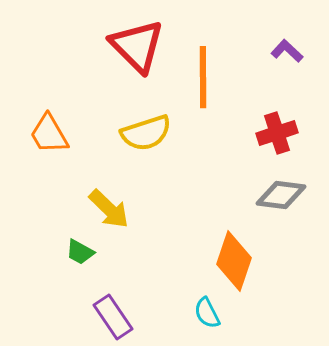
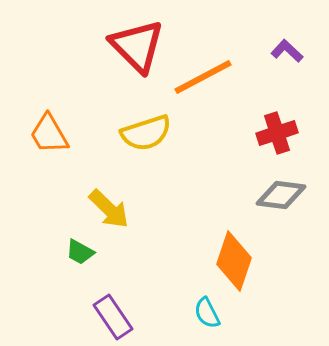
orange line: rotated 62 degrees clockwise
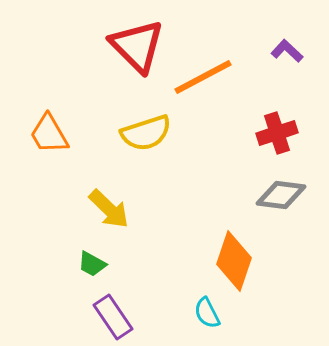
green trapezoid: moved 12 px right, 12 px down
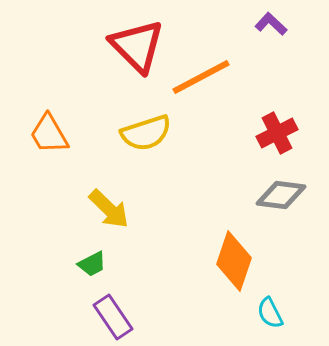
purple L-shape: moved 16 px left, 27 px up
orange line: moved 2 px left
red cross: rotated 9 degrees counterclockwise
green trapezoid: rotated 56 degrees counterclockwise
cyan semicircle: moved 63 px right
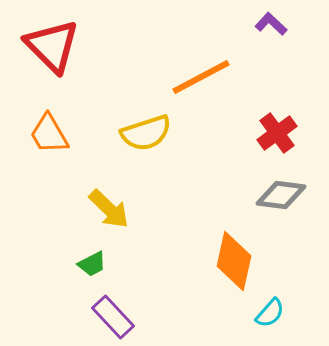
red triangle: moved 85 px left
red cross: rotated 9 degrees counterclockwise
orange diamond: rotated 6 degrees counterclockwise
cyan semicircle: rotated 112 degrees counterclockwise
purple rectangle: rotated 9 degrees counterclockwise
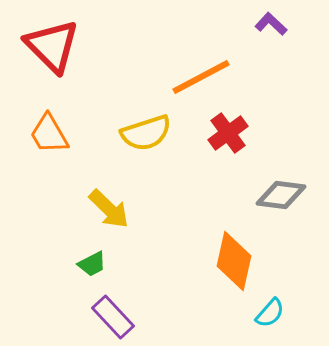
red cross: moved 49 px left
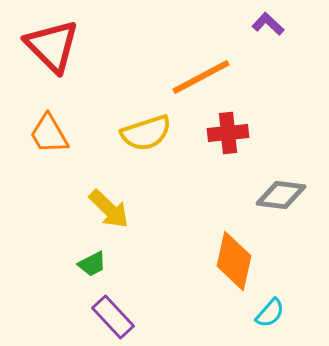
purple L-shape: moved 3 px left
red cross: rotated 30 degrees clockwise
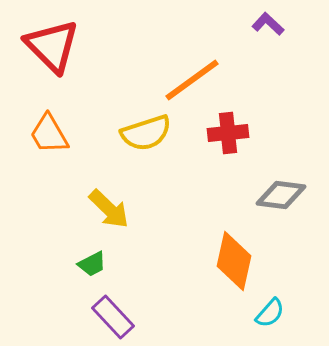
orange line: moved 9 px left, 3 px down; rotated 8 degrees counterclockwise
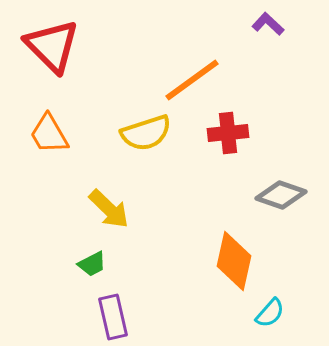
gray diamond: rotated 12 degrees clockwise
purple rectangle: rotated 30 degrees clockwise
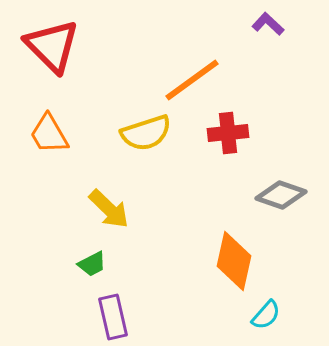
cyan semicircle: moved 4 px left, 2 px down
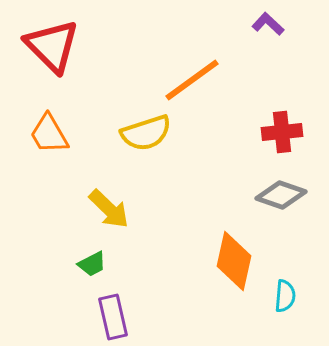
red cross: moved 54 px right, 1 px up
cyan semicircle: moved 19 px right, 19 px up; rotated 36 degrees counterclockwise
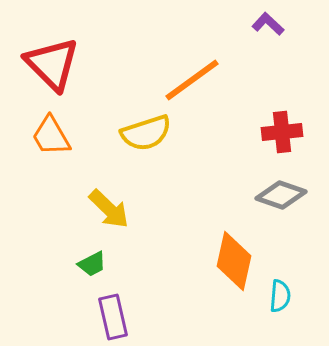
red triangle: moved 18 px down
orange trapezoid: moved 2 px right, 2 px down
cyan semicircle: moved 5 px left
